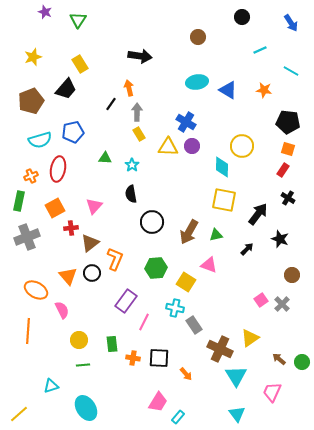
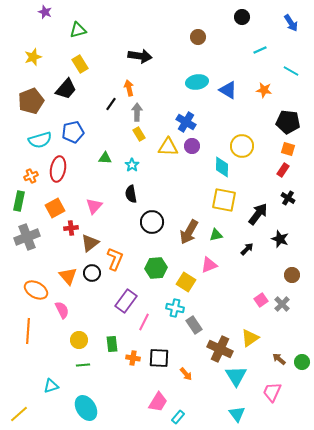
green triangle at (78, 20): moved 10 px down; rotated 42 degrees clockwise
pink triangle at (209, 265): rotated 42 degrees counterclockwise
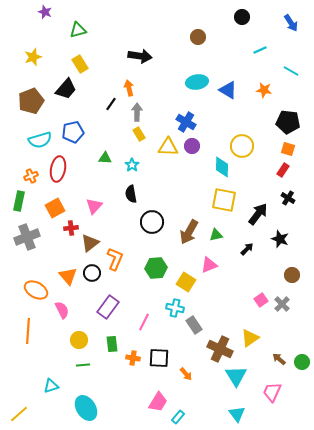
purple rectangle at (126, 301): moved 18 px left, 6 px down
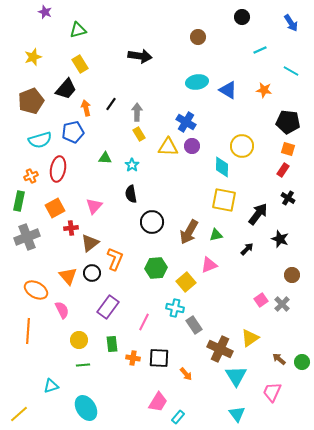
orange arrow at (129, 88): moved 43 px left, 20 px down
yellow square at (186, 282): rotated 18 degrees clockwise
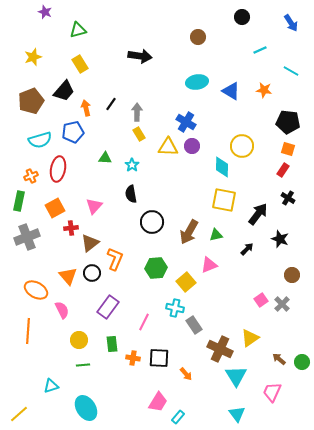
black trapezoid at (66, 89): moved 2 px left, 2 px down
blue triangle at (228, 90): moved 3 px right, 1 px down
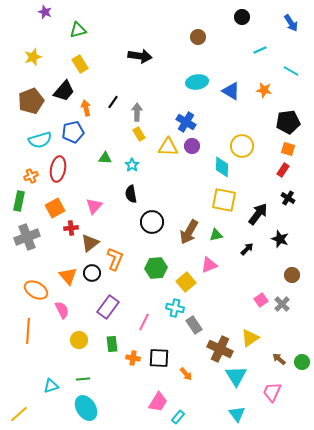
black line at (111, 104): moved 2 px right, 2 px up
black pentagon at (288, 122): rotated 15 degrees counterclockwise
green line at (83, 365): moved 14 px down
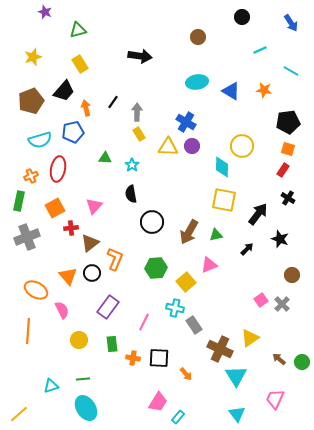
pink trapezoid at (272, 392): moved 3 px right, 7 px down
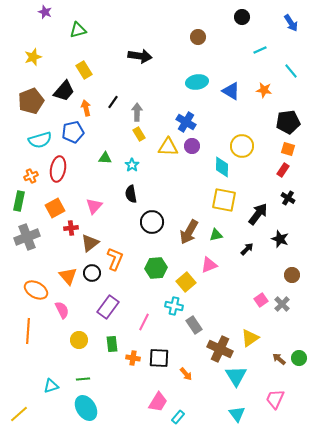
yellow rectangle at (80, 64): moved 4 px right, 6 px down
cyan line at (291, 71): rotated 21 degrees clockwise
cyan cross at (175, 308): moved 1 px left, 2 px up
green circle at (302, 362): moved 3 px left, 4 px up
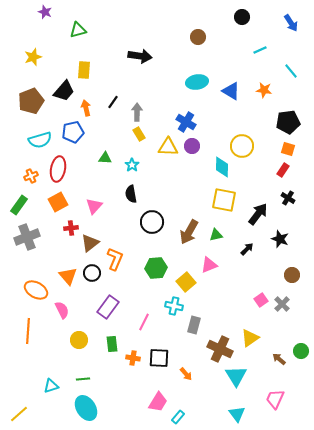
yellow rectangle at (84, 70): rotated 36 degrees clockwise
green rectangle at (19, 201): moved 4 px down; rotated 24 degrees clockwise
orange square at (55, 208): moved 3 px right, 6 px up
gray rectangle at (194, 325): rotated 48 degrees clockwise
green circle at (299, 358): moved 2 px right, 7 px up
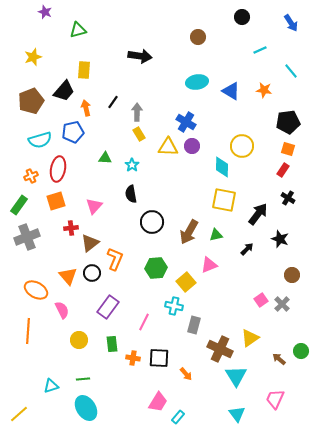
orange square at (58, 202): moved 2 px left, 1 px up; rotated 12 degrees clockwise
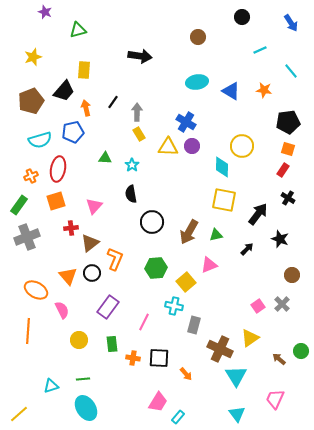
pink square at (261, 300): moved 3 px left, 6 px down
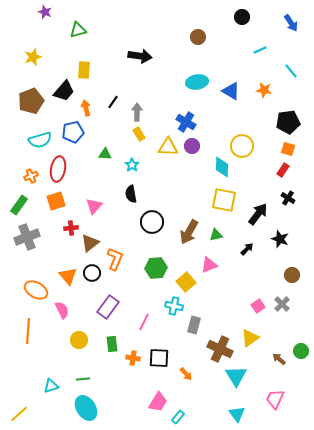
green triangle at (105, 158): moved 4 px up
